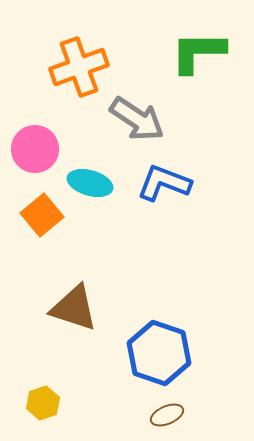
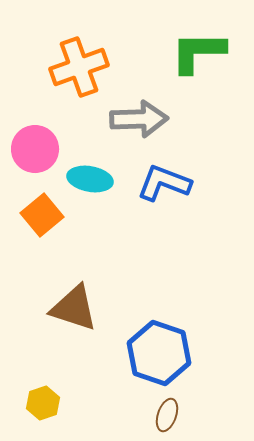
gray arrow: moved 2 px right; rotated 36 degrees counterclockwise
cyan ellipse: moved 4 px up; rotated 6 degrees counterclockwise
brown ellipse: rotated 48 degrees counterclockwise
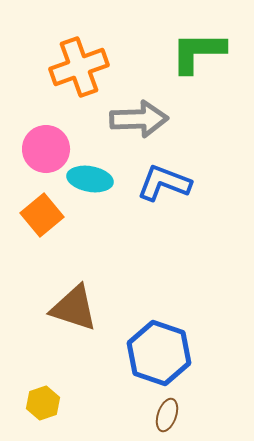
pink circle: moved 11 px right
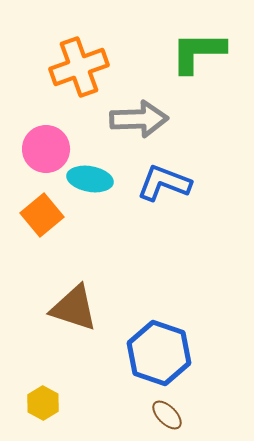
yellow hexagon: rotated 12 degrees counterclockwise
brown ellipse: rotated 64 degrees counterclockwise
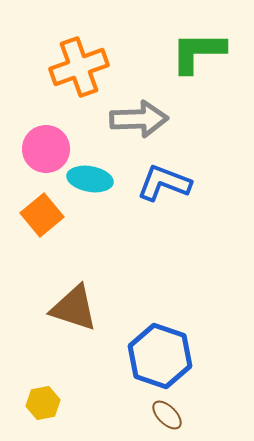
blue hexagon: moved 1 px right, 3 px down
yellow hexagon: rotated 20 degrees clockwise
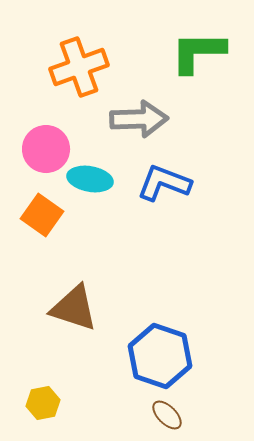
orange square: rotated 15 degrees counterclockwise
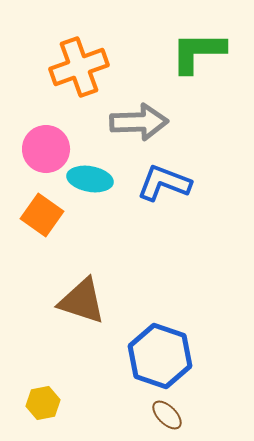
gray arrow: moved 3 px down
brown triangle: moved 8 px right, 7 px up
